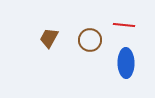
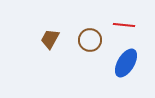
brown trapezoid: moved 1 px right, 1 px down
blue ellipse: rotated 32 degrees clockwise
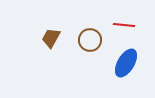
brown trapezoid: moved 1 px right, 1 px up
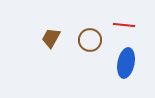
blue ellipse: rotated 20 degrees counterclockwise
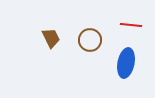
red line: moved 7 px right
brown trapezoid: rotated 125 degrees clockwise
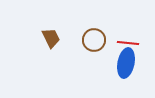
red line: moved 3 px left, 18 px down
brown circle: moved 4 px right
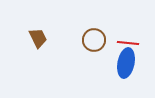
brown trapezoid: moved 13 px left
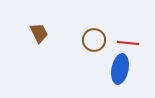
brown trapezoid: moved 1 px right, 5 px up
blue ellipse: moved 6 px left, 6 px down
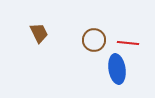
blue ellipse: moved 3 px left; rotated 20 degrees counterclockwise
